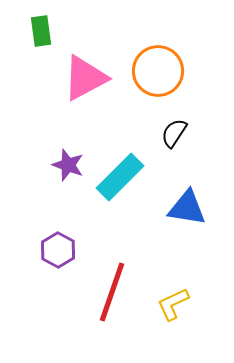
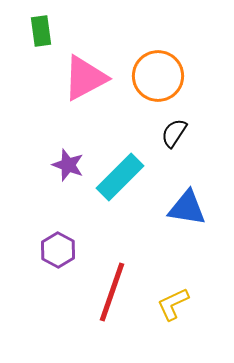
orange circle: moved 5 px down
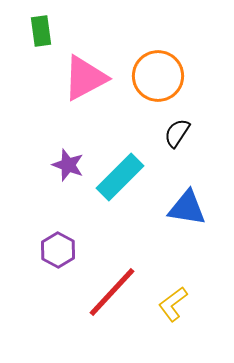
black semicircle: moved 3 px right
red line: rotated 24 degrees clockwise
yellow L-shape: rotated 12 degrees counterclockwise
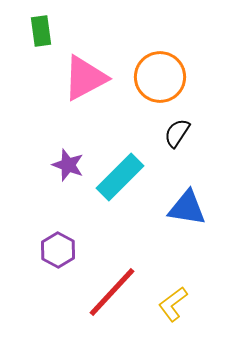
orange circle: moved 2 px right, 1 px down
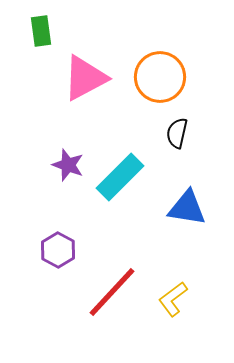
black semicircle: rotated 20 degrees counterclockwise
yellow L-shape: moved 5 px up
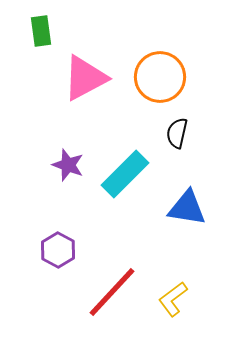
cyan rectangle: moved 5 px right, 3 px up
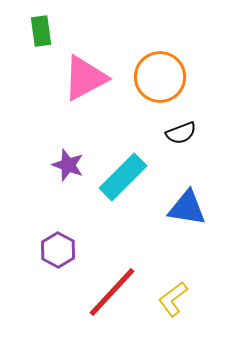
black semicircle: moved 4 px right; rotated 124 degrees counterclockwise
cyan rectangle: moved 2 px left, 3 px down
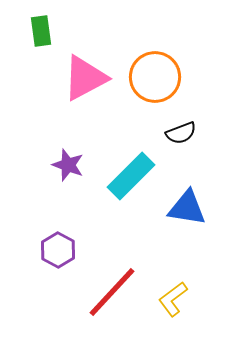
orange circle: moved 5 px left
cyan rectangle: moved 8 px right, 1 px up
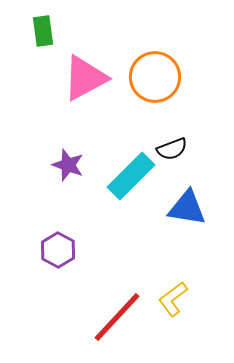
green rectangle: moved 2 px right
black semicircle: moved 9 px left, 16 px down
red line: moved 5 px right, 25 px down
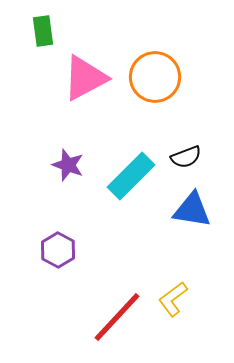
black semicircle: moved 14 px right, 8 px down
blue triangle: moved 5 px right, 2 px down
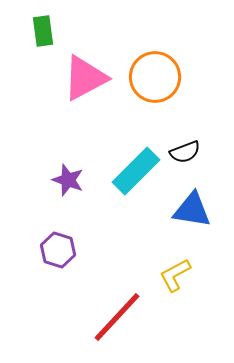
black semicircle: moved 1 px left, 5 px up
purple star: moved 15 px down
cyan rectangle: moved 5 px right, 5 px up
purple hexagon: rotated 12 degrees counterclockwise
yellow L-shape: moved 2 px right, 24 px up; rotated 9 degrees clockwise
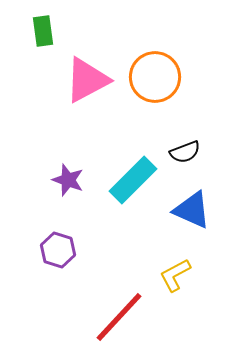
pink triangle: moved 2 px right, 2 px down
cyan rectangle: moved 3 px left, 9 px down
blue triangle: rotated 15 degrees clockwise
red line: moved 2 px right
